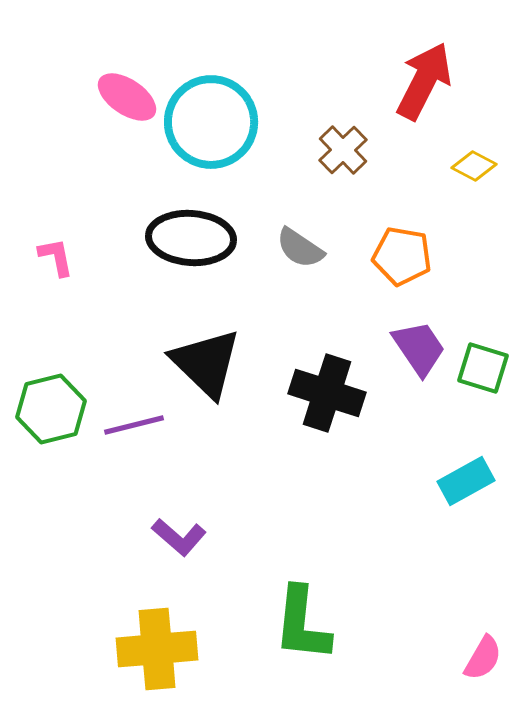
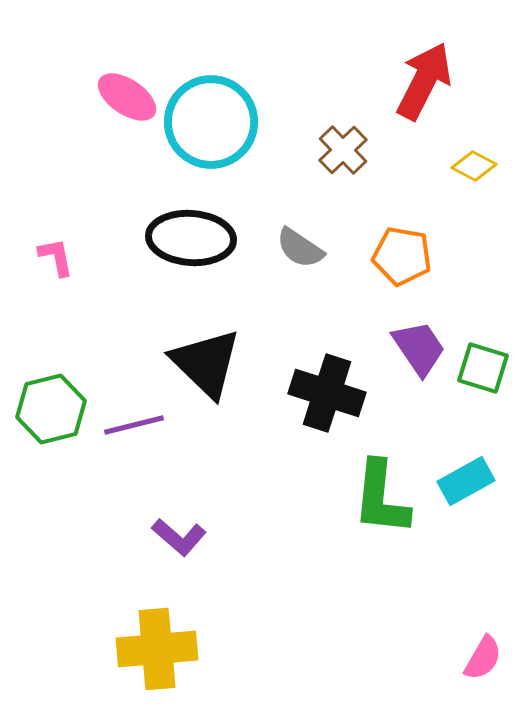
green L-shape: moved 79 px right, 126 px up
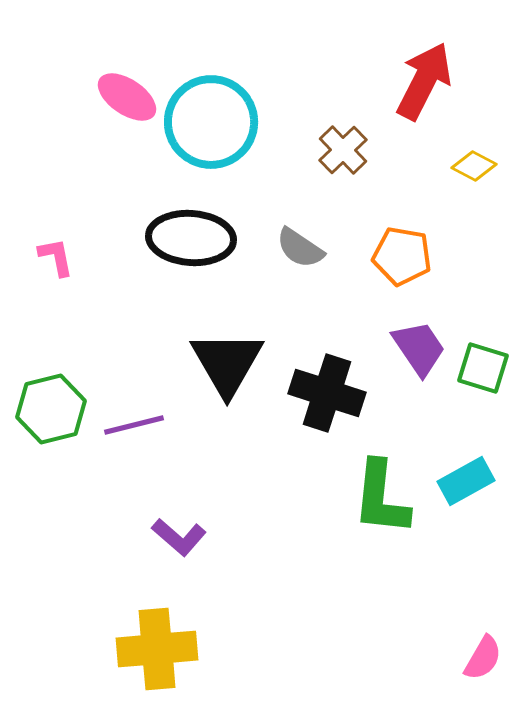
black triangle: moved 21 px right; rotated 16 degrees clockwise
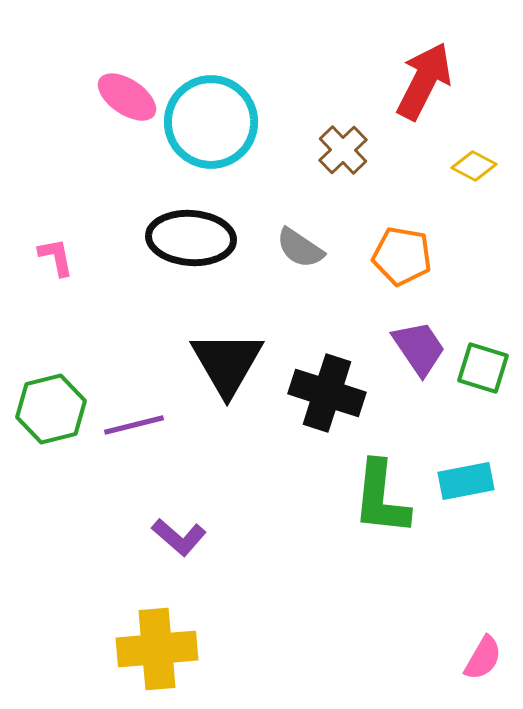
cyan rectangle: rotated 18 degrees clockwise
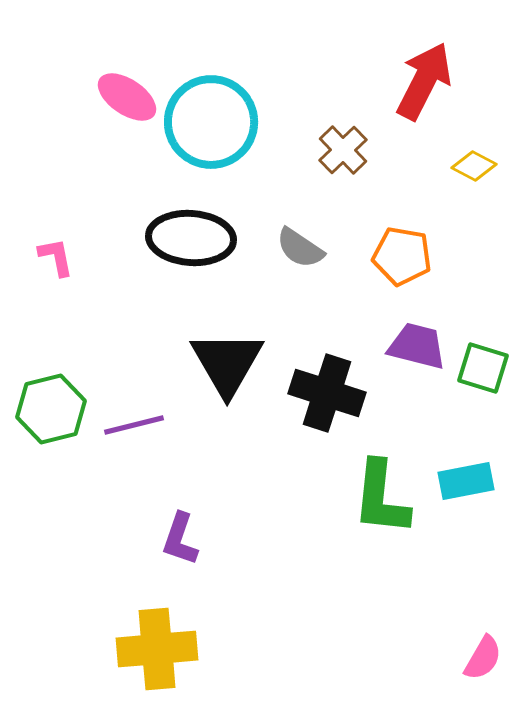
purple trapezoid: moved 2 px left, 2 px up; rotated 42 degrees counterclockwise
purple L-shape: moved 1 px right, 2 px down; rotated 68 degrees clockwise
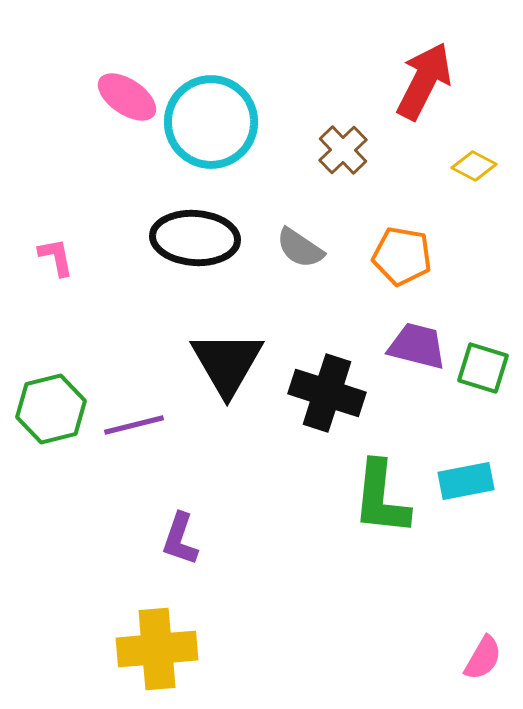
black ellipse: moved 4 px right
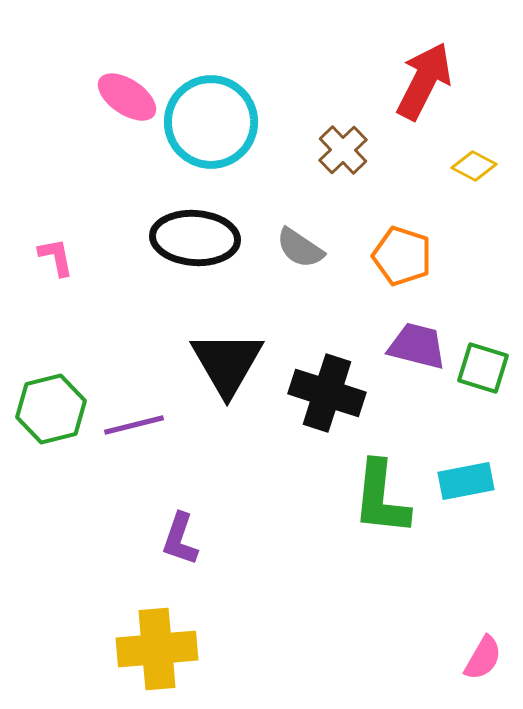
orange pentagon: rotated 8 degrees clockwise
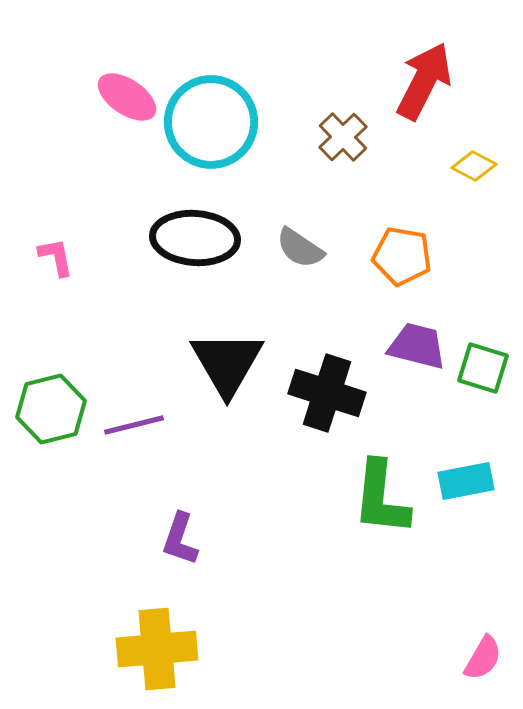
brown cross: moved 13 px up
orange pentagon: rotated 8 degrees counterclockwise
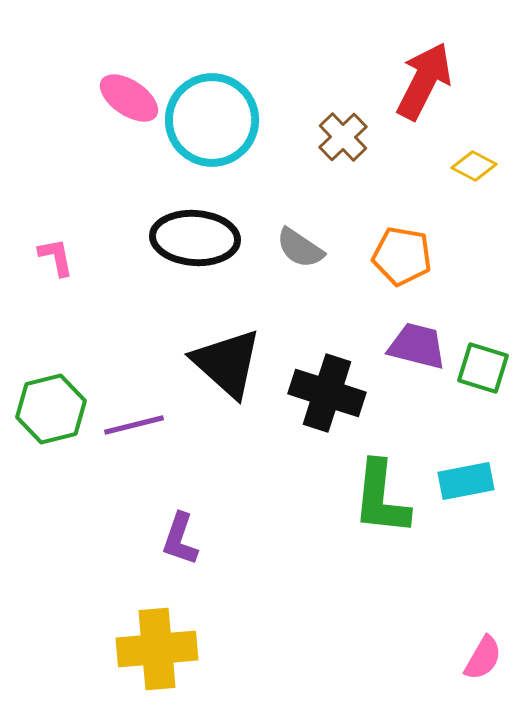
pink ellipse: moved 2 px right, 1 px down
cyan circle: moved 1 px right, 2 px up
black triangle: rotated 18 degrees counterclockwise
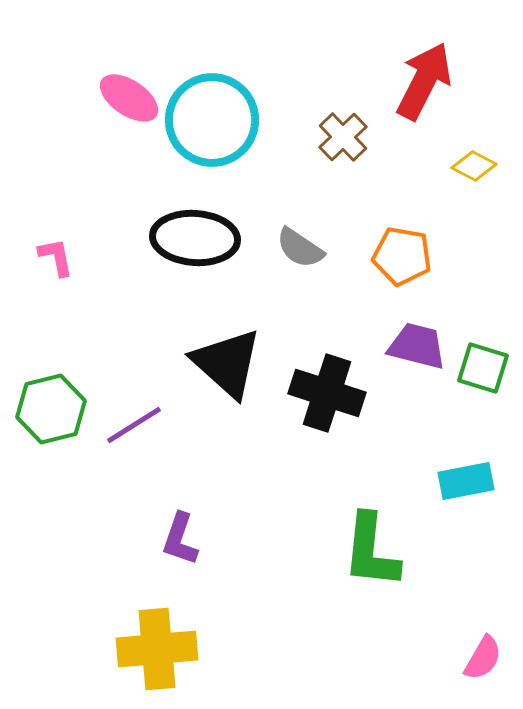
purple line: rotated 18 degrees counterclockwise
green L-shape: moved 10 px left, 53 px down
